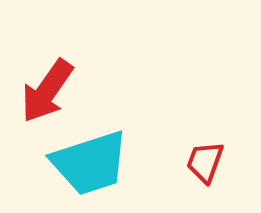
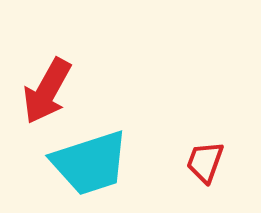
red arrow: rotated 6 degrees counterclockwise
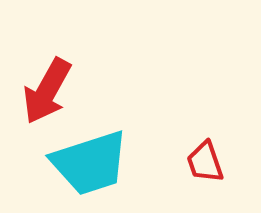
red trapezoid: rotated 39 degrees counterclockwise
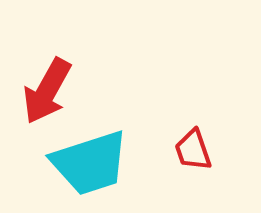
red trapezoid: moved 12 px left, 12 px up
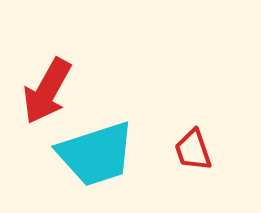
cyan trapezoid: moved 6 px right, 9 px up
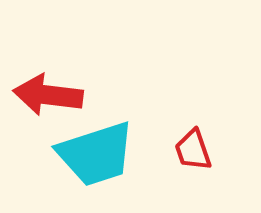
red arrow: moved 1 px right, 4 px down; rotated 68 degrees clockwise
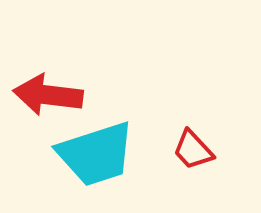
red trapezoid: rotated 24 degrees counterclockwise
